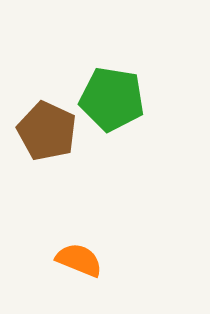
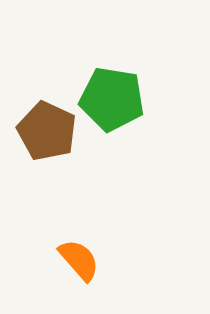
orange semicircle: rotated 27 degrees clockwise
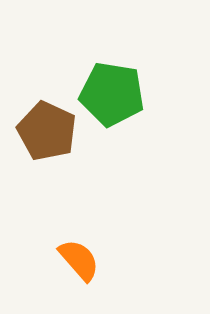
green pentagon: moved 5 px up
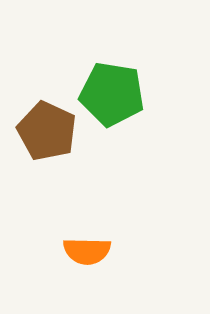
orange semicircle: moved 8 px right, 9 px up; rotated 132 degrees clockwise
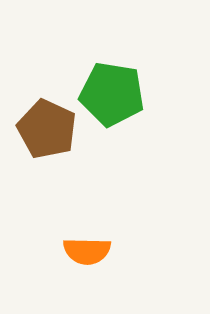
brown pentagon: moved 2 px up
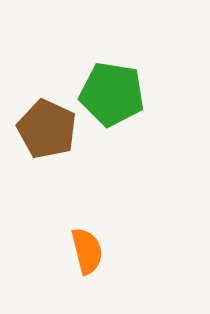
orange semicircle: rotated 105 degrees counterclockwise
